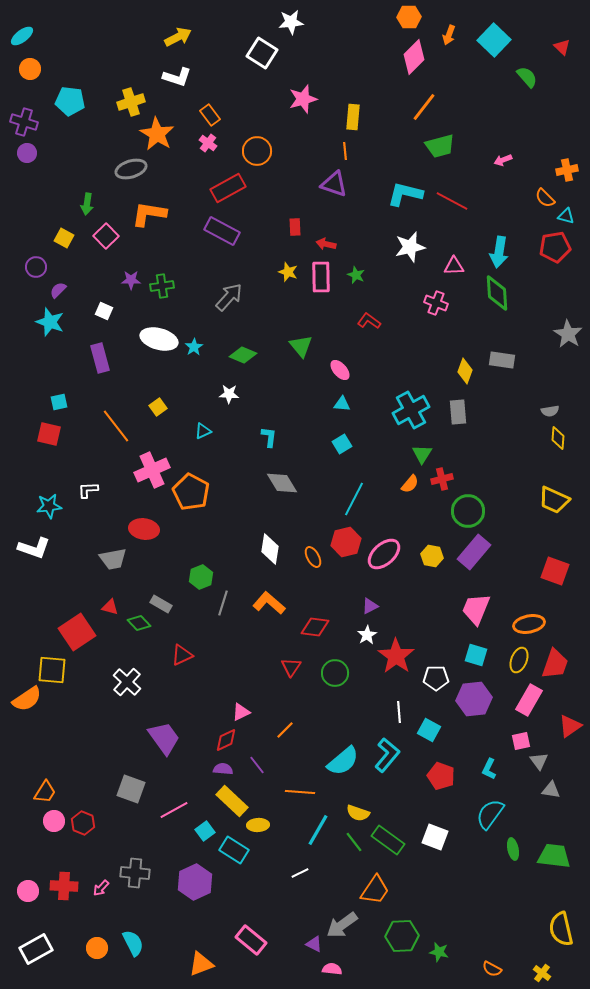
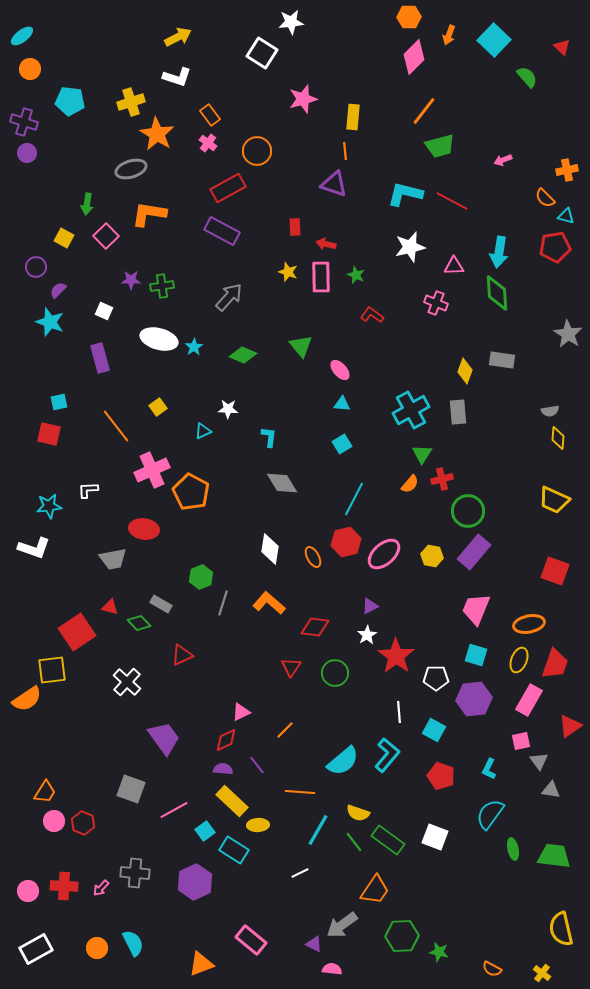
orange line at (424, 107): moved 4 px down
red L-shape at (369, 321): moved 3 px right, 6 px up
white star at (229, 394): moved 1 px left, 15 px down
yellow square at (52, 670): rotated 12 degrees counterclockwise
cyan square at (429, 730): moved 5 px right
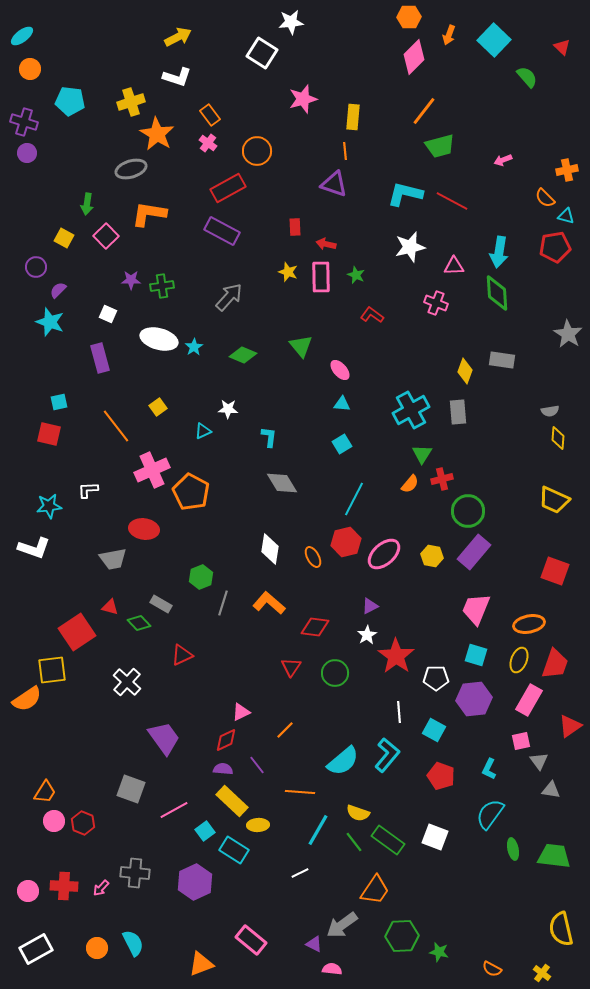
white square at (104, 311): moved 4 px right, 3 px down
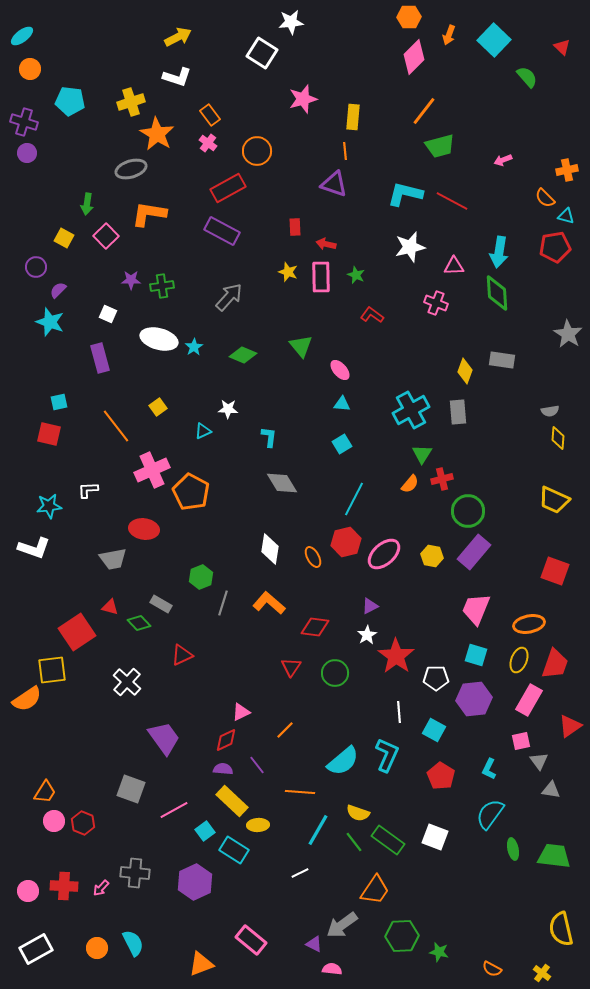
cyan L-shape at (387, 755): rotated 16 degrees counterclockwise
red pentagon at (441, 776): rotated 12 degrees clockwise
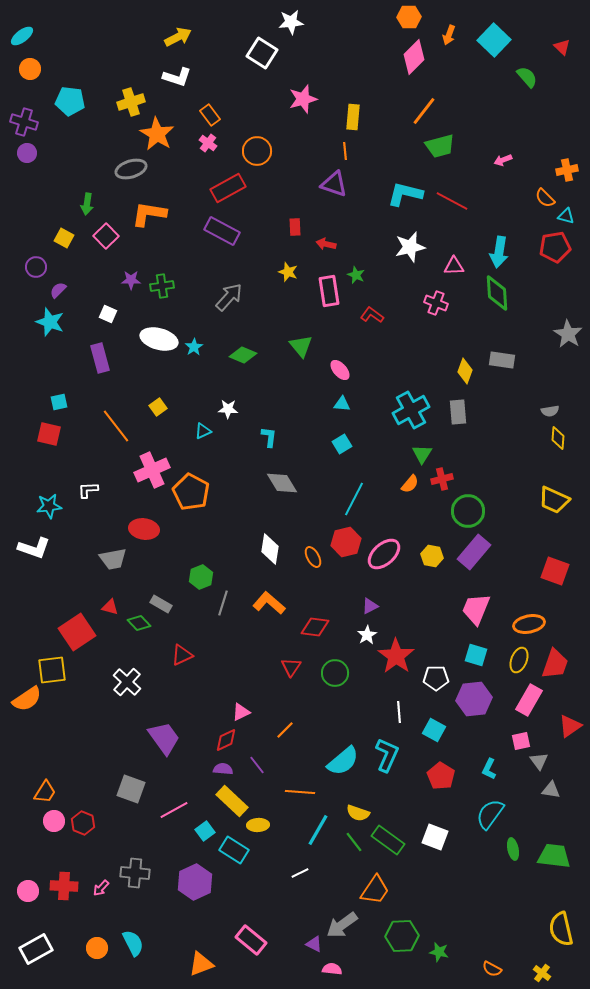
pink rectangle at (321, 277): moved 8 px right, 14 px down; rotated 8 degrees counterclockwise
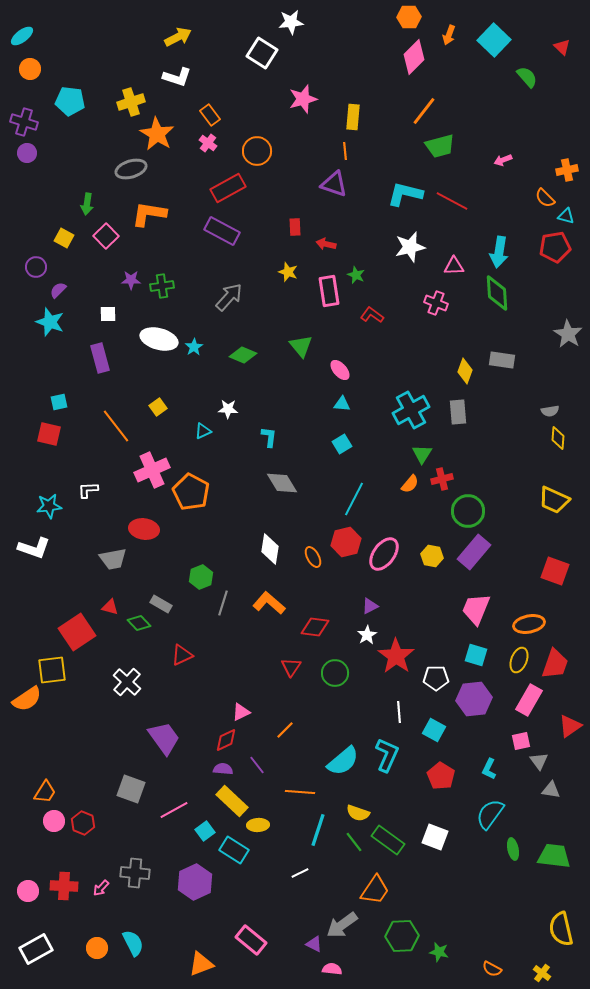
white square at (108, 314): rotated 24 degrees counterclockwise
pink ellipse at (384, 554): rotated 12 degrees counterclockwise
cyan line at (318, 830): rotated 12 degrees counterclockwise
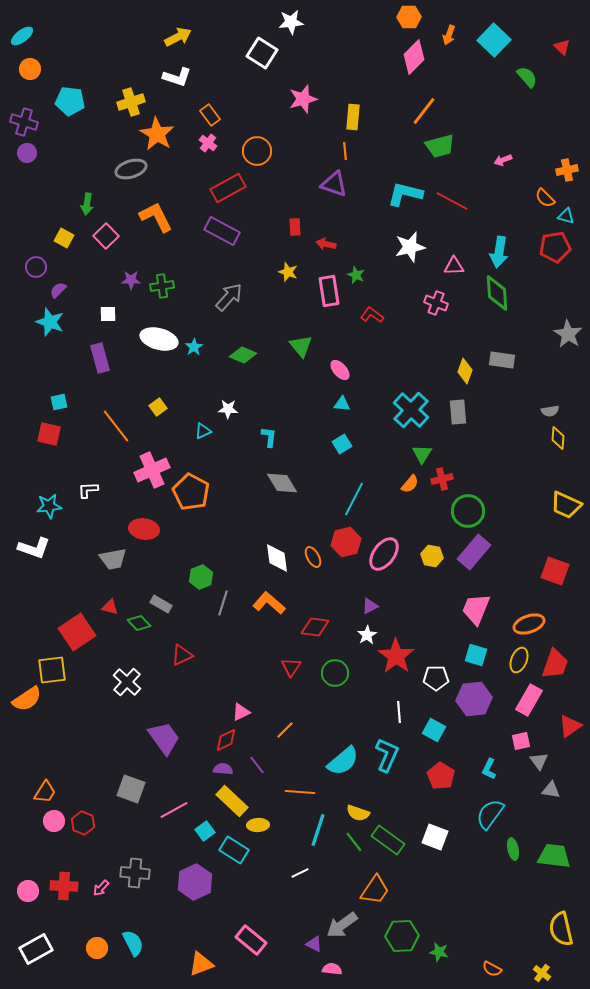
orange L-shape at (149, 214): moved 7 px right, 3 px down; rotated 54 degrees clockwise
cyan cross at (411, 410): rotated 18 degrees counterclockwise
yellow trapezoid at (554, 500): moved 12 px right, 5 px down
white diamond at (270, 549): moved 7 px right, 9 px down; rotated 16 degrees counterclockwise
orange ellipse at (529, 624): rotated 8 degrees counterclockwise
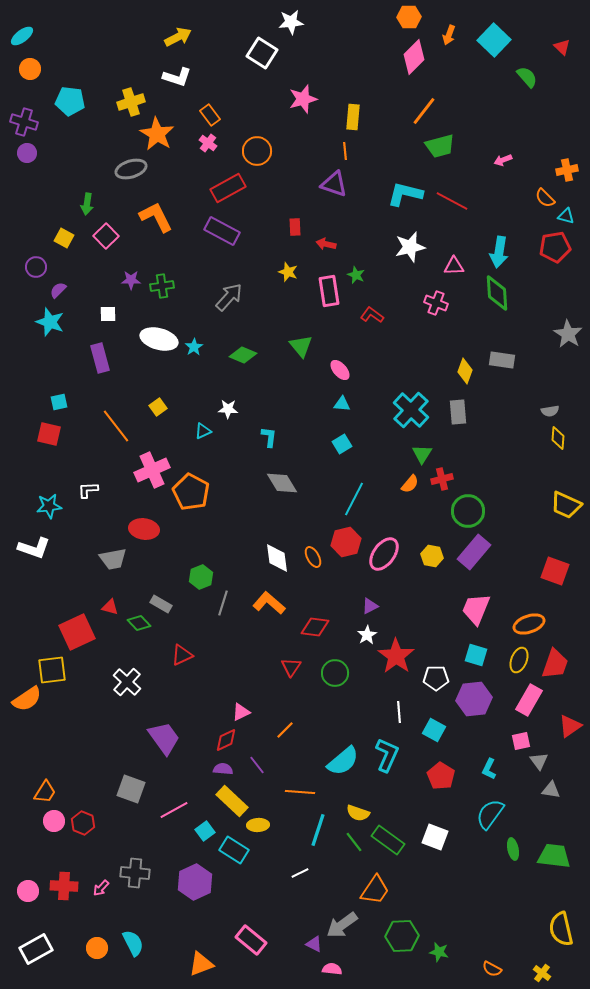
red square at (77, 632): rotated 9 degrees clockwise
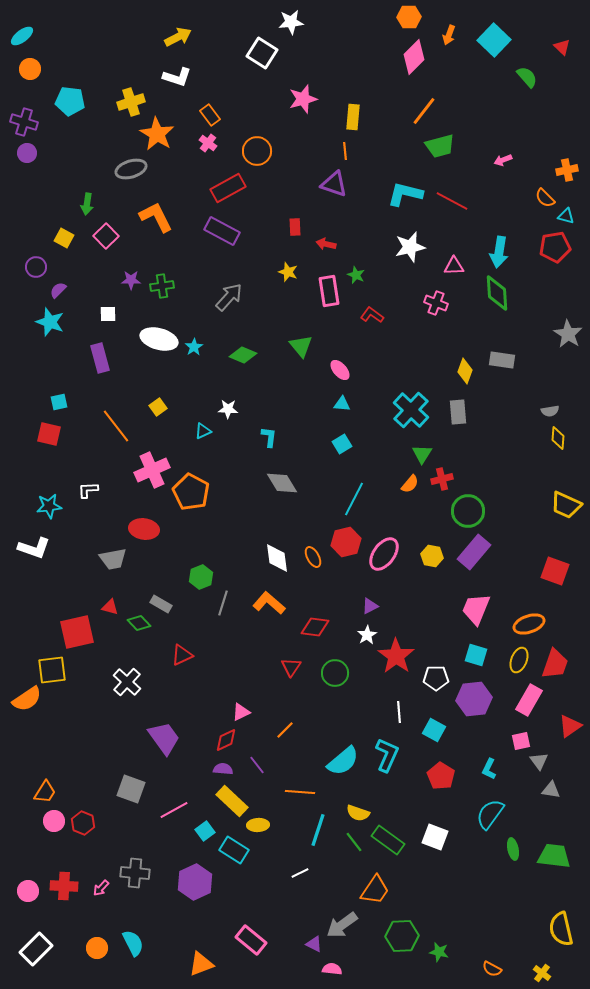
red square at (77, 632): rotated 12 degrees clockwise
white rectangle at (36, 949): rotated 16 degrees counterclockwise
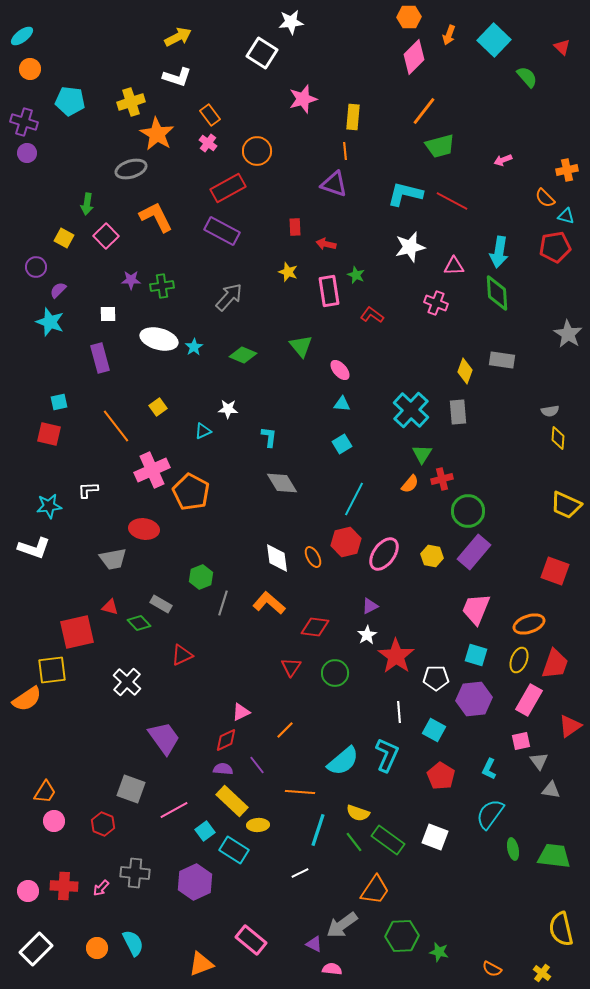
red hexagon at (83, 823): moved 20 px right, 1 px down
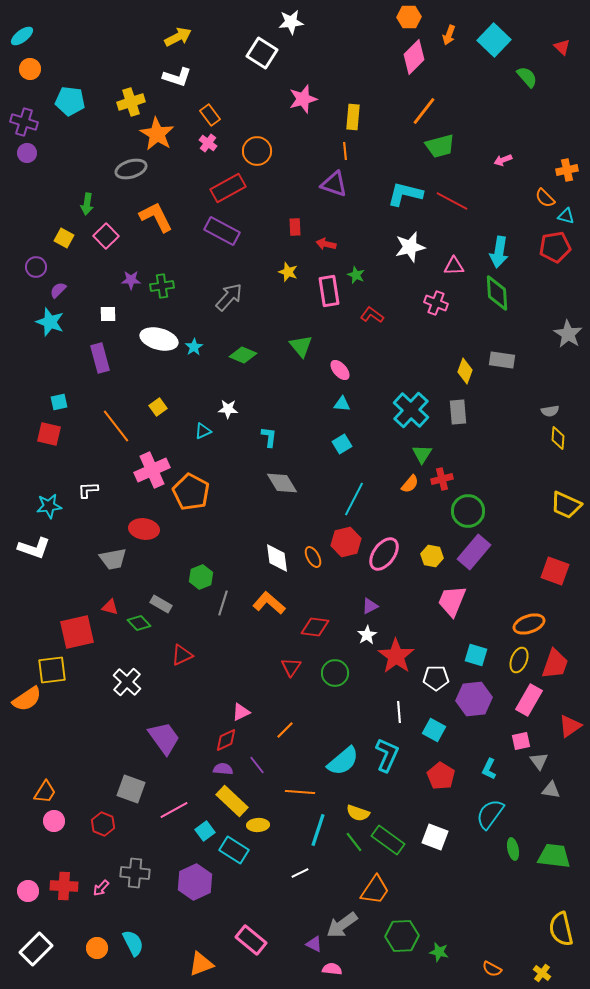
pink trapezoid at (476, 609): moved 24 px left, 8 px up
